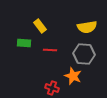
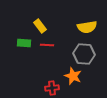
red line: moved 3 px left, 5 px up
red cross: rotated 24 degrees counterclockwise
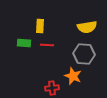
yellow rectangle: rotated 40 degrees clockwise
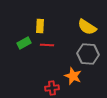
yellow semicircle: rotated 42 degrees clockwise
green rectangle: rotated 32 degrees counterclockwise
gray hexagon: moved 4 px right
